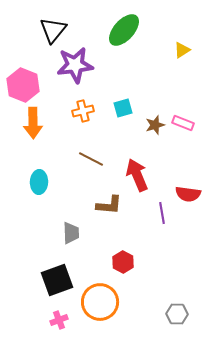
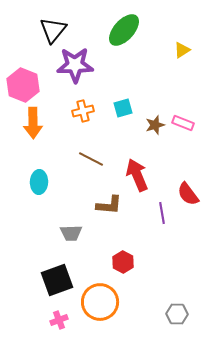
purple star: rotated 6 degrees clockwise
red semicircle: rotated 45 degrees clockwise
gray trapezoid: rotated 90 degrees clockwise
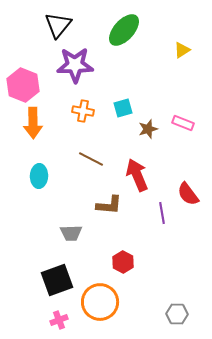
black triangle: moved 5 px right, 5 px up
orange cross: rotated 25 degrees clockwise
brown star: moved 7 px left, 4 px down
cyan ellipse: moved 6 px up
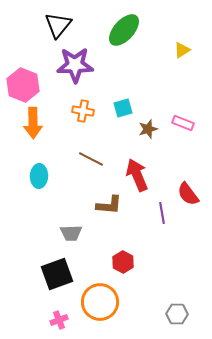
black square: moved 6 px up
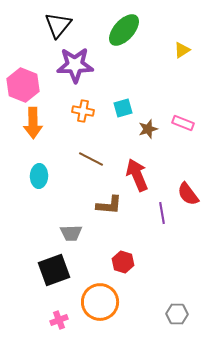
red hexagon: rotated 10 degrees counterclockwise
black square: moved 3 px left, 4 px up
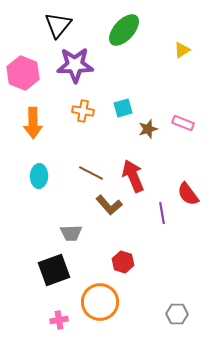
pink hexagon: moved 12 px up
brown line: moved 14 px down
red arrow: moved 4 px left, 1 px down
brown L-shape: rotated 44 degrees clockwise
pink cross: rotated 12 degrees clockwise
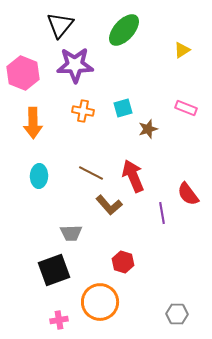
black triangle: moved 2 px right
pink rectangle: moved 3 px right, 15 px up
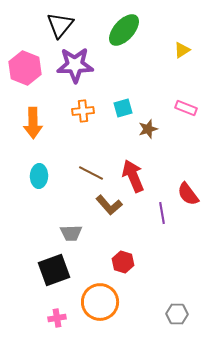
pink hexagon: moved 2 px right, 5 px up
orange cross: rotated 15 degrees counterclockwise
pink cross: moved 2 px left, 2 px up
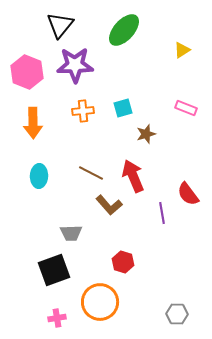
pink hexagon: moved 2 px right, 4 px down
brown star: moved 2 px left, 5 px down
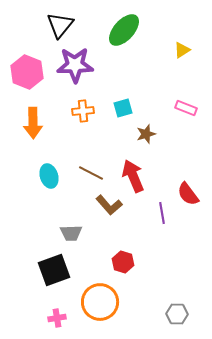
cyan ellipse: moved 10 px right; rotated 20 degrees counterclockwise
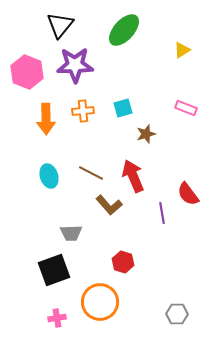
orange arrow: moved 13 px right, 4 px up
